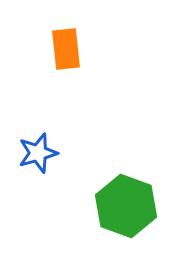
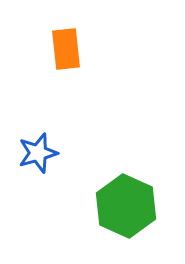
green hexagon: rotated 4 degrees clockwise
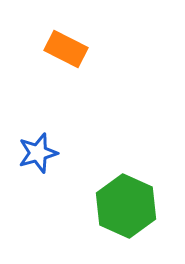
orange rectangle: rotated 57 degrees counterclockwise
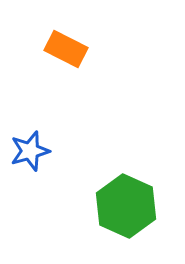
blue star: moved 8 px left, 2 px up
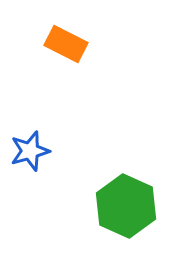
orange rectangle: moved 5 px up
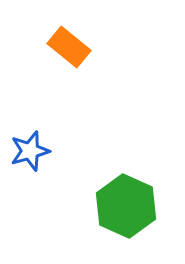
orange rectangle: moved 3 px right, 3 px down; rotated 12 degrees clockwise
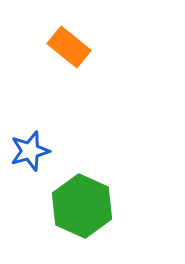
green hexagon: moved 44 px left
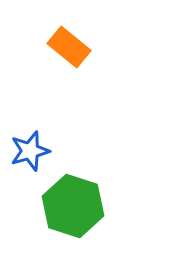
green hexagon: moved 9 px left; rotated 6 degrees counterclockwise
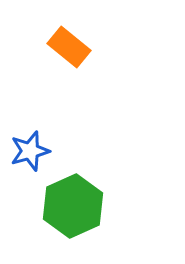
green hexagon: rotated 18 degrees clockwise
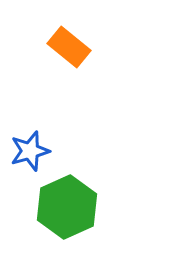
green hexagon: moved 6 px left, 1 px down
